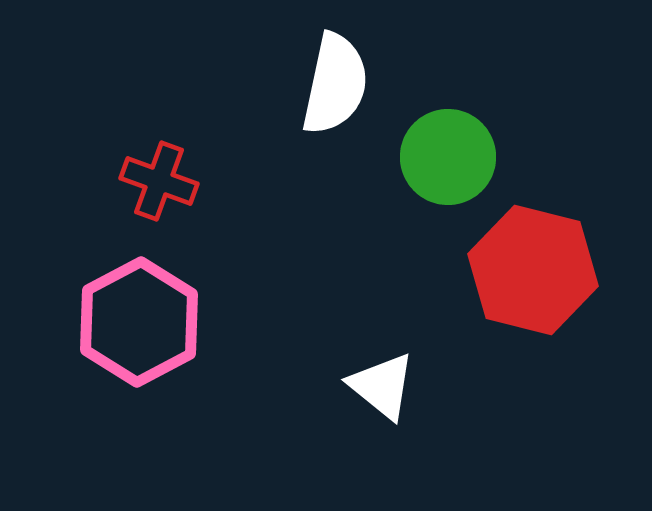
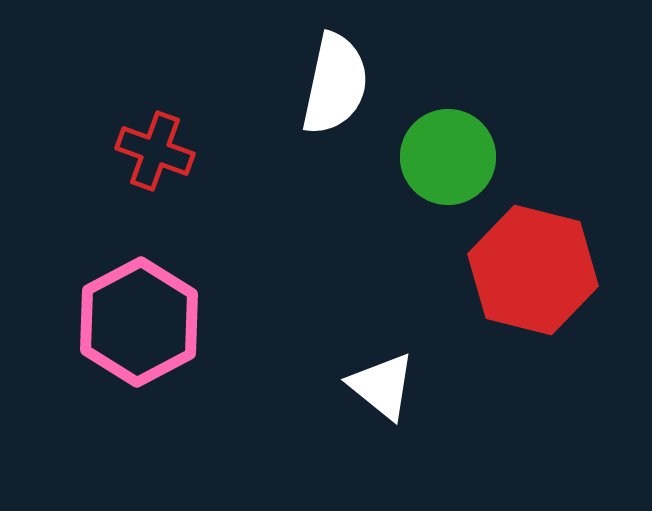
red cross: moved 4 px left, 30 px up
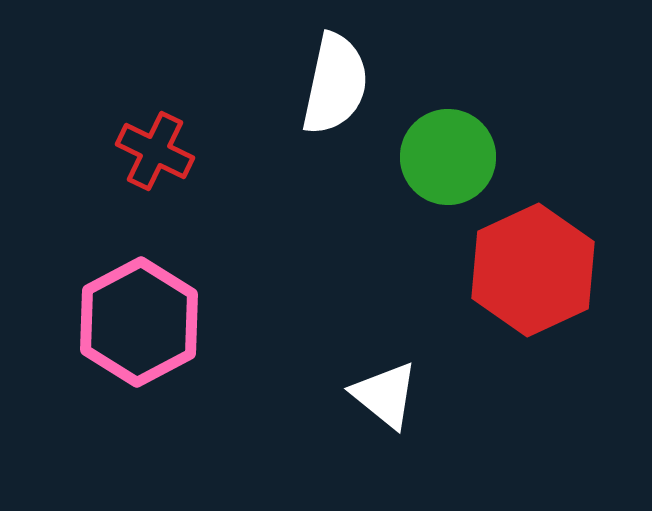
red cross: rotated 6 degrees clockwise
red hexagon: rotated 21 degrees clockwise
white triangle: moved 3 px right, 9 px down
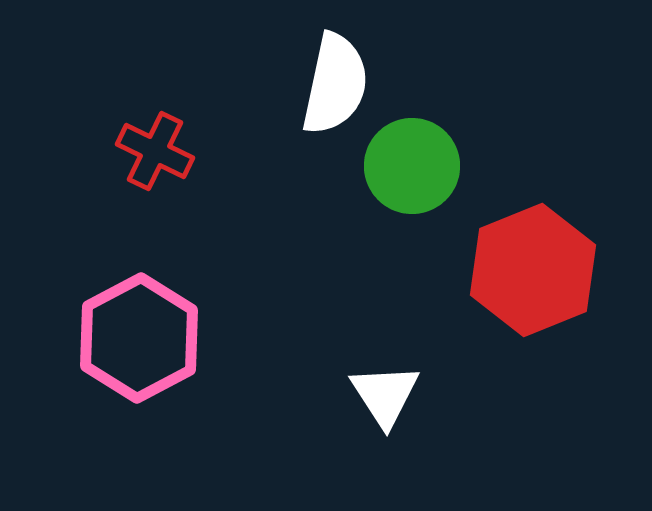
green circle: moved 36 px left, 9 px down
red hexagon: rotated 3 degrees clockwise
pink hexagon: moved 16 px down
white triangle: rotated 18 degrees clockwise
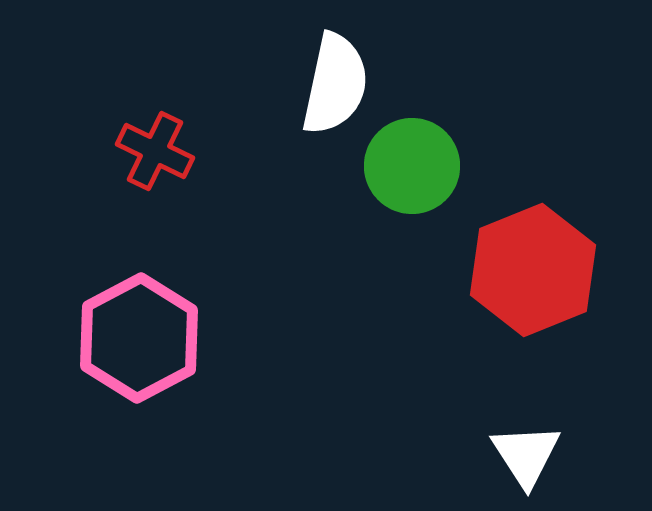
white triangle: moved 141 px right, 60 px down
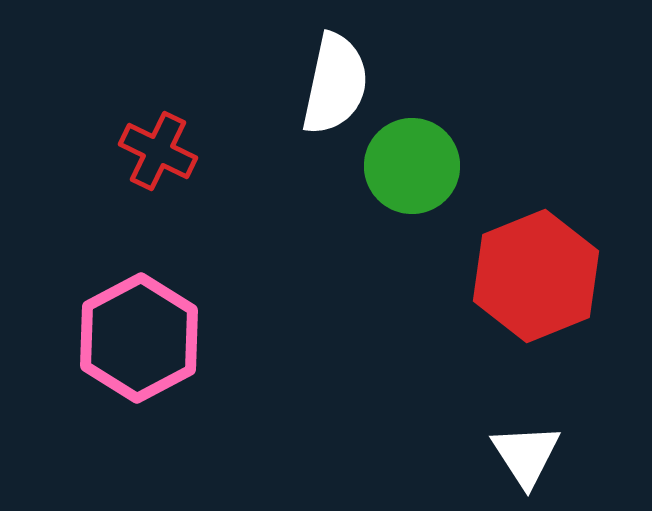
red cross: moved 3 px right
red hexagon: moved 3 px right, 6 px down
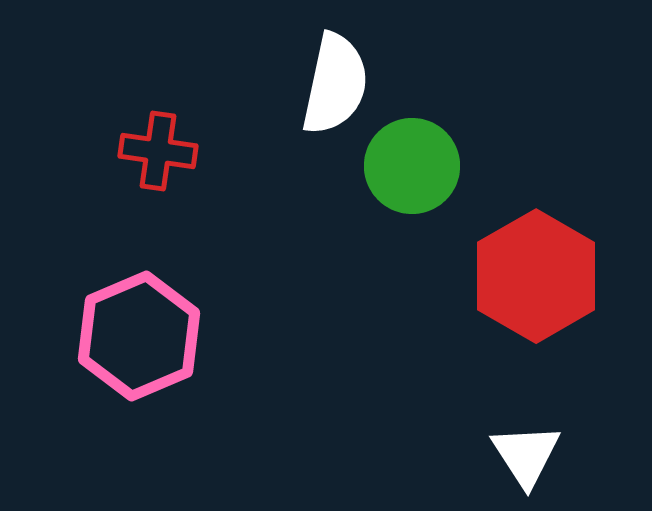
red cross: rotated 18 degrees counterclockwise
red hexagon: rotated 8 degrees counterclockwise
pink hexagon: moved 2 px up; rotated 5 degrees clockwise
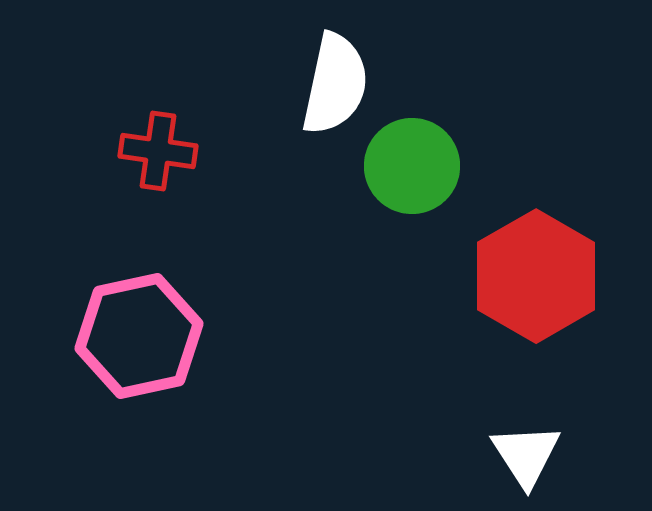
pink hexagon: rotated 11 degrees clockwise
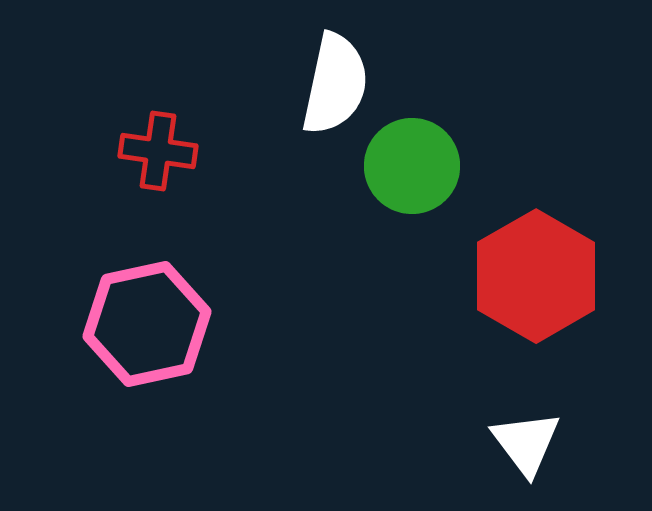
pink hexagon: moved 8 px right, 12 px up
white triangle: moved 12 px up; rotated 4 degrees counterclockwise
